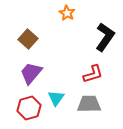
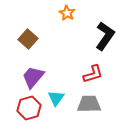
black L-shape: moved 1 px up
purple trapezoid: moved 2 px right, 4 px down
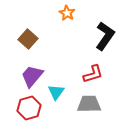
purple trapezoid: moved 1 px left, 1 px up
cyan triangle: moved 6 px up
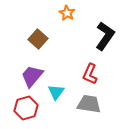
brown square: moved 10 px right
red L-shape: moved 3 px left; rotated 130 degrees clockwise
gray trapezoid: rotated 10 degrees clockwise
red hexagon: moved 3 px left
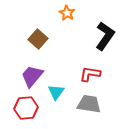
red L-shape: rotated 75 degrees clockwise
red hexagon: rotated 10 degrees clockwise
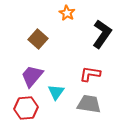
black L-shape: moved 3 px left, 2 px up
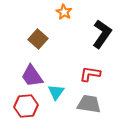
orange star: moved 3 px left, 1 px up
purple trapezoid: rotated 75 degrees counterclockwise
red hexagon: moved 2 px up
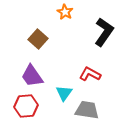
orange star: moved 1 px right
black L-shape: moved 2 px right, 2 px up
red L-shape: rotated 20 degrees clockwise
cyan triangle: moved 8 px right, 1 px down
gray trapezoid: moved 2 px left, 6 px down
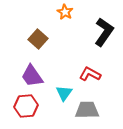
gray trapezoid: rotated 10 degrees counterclockwise
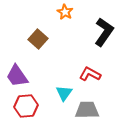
purple trapezoid: moved 15 px left
